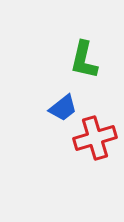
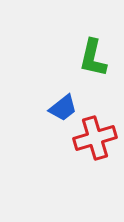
green L-shape: moved 9 px right, 2 px up
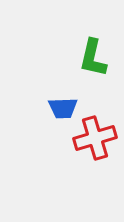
blue trapezoid: rotated 36 degrees clockwise
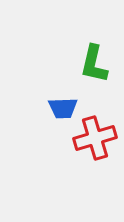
green L-shape: moved 1 px right, 6 px down
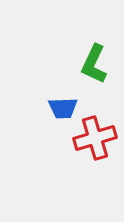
green L-shape: rotated 12 degrees clockwise
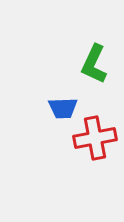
red cross: rotated 6 degrees clockwise
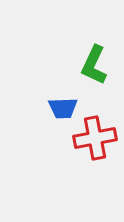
green L-shape: moved 1 px down
